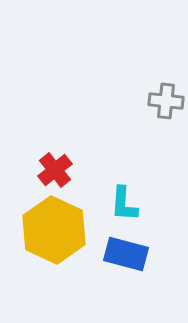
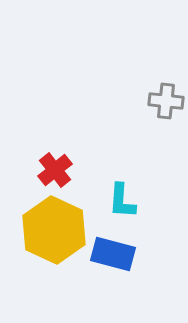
cyan L-shape: moved 2 px left, 3 px up
blue rectangle: moved 13 px left
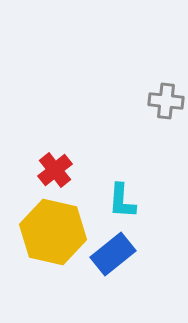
yellow hexagon: moved 1 px left, 2 px down; rotated 12 degrees counterclockwise
blue rectangle: rotated 54 degrees counterclockwise
